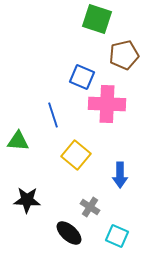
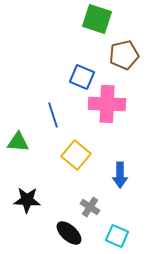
green triangle: moved 1 px down
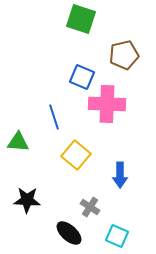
green square: moved 16 px left
blue line: moved 1 px right, 2 px down
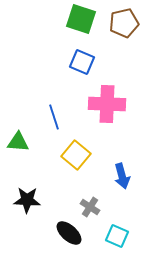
brown pentagon: moved 32 px up
blue square: moved 15 px up
blue arrow: moved 2 px right, 1 px down; rotated 15 degrees counterclockwise
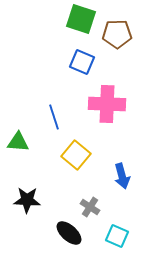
brown pentagon: moved 7 px left, 11 px down; rotated 12 degrees clockwise
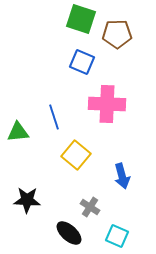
green triangle: moved 10 px up; rotated 10 degrees counterclockwise
